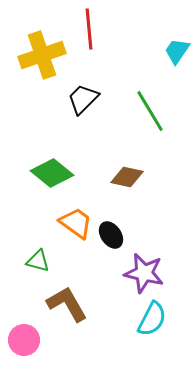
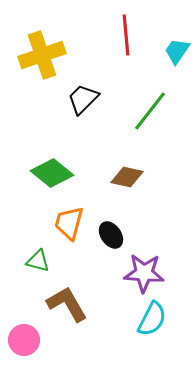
red line: moved 37 px right, 6 px down
green line: rotated 69 degrees clockwise
orange trapezoid: moved 7 px left; rotated 111 degrees counterclockwise
purple star: rotated 9 degrees counterclockwise
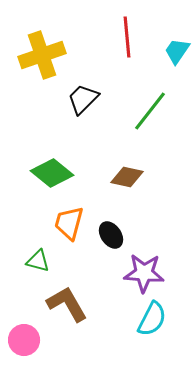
red line: moved 1 px right, 2 px down
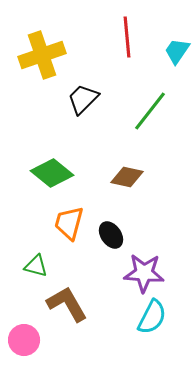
green triangle: moved 2 px left, 5 px down
cyan semicircle: moved 2 px up
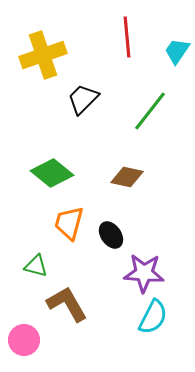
yellow cross: moved 1 px right
cyan semicircle: moved 1 px right
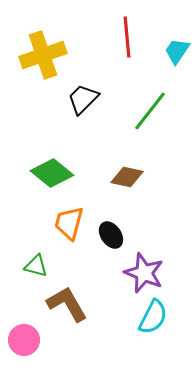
purple star: rotated 18 degrees clockwise
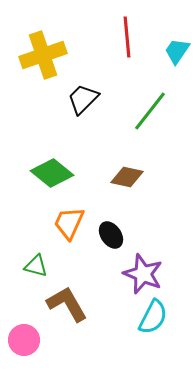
orange trapezoid: rotated 9 degrees clockwise
purple star: moved 1 px left, 1 px down
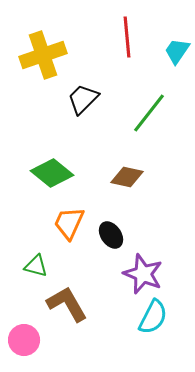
green line: moved 1 px left, 2 px down
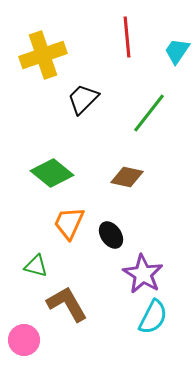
purple star: rotated 9 degrees clockwise
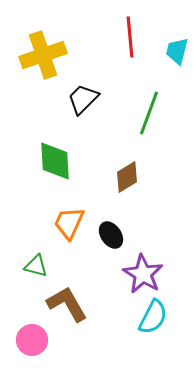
red line: moved 3 px right
cyan trapezoid: rotated 20 degrees counterclockwise
green line: rotated 18 degrees counterclockwise
green diamond: moved 3 px right, 12 px up; rotated 48 degrees clockwise
brown diamond: rotated 44 degrees counterclockwise
pink circle: moved 8 px right
